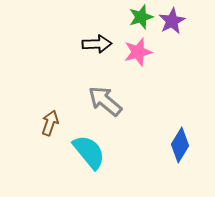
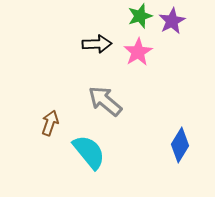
green star: moved 1 px left, 1 px up
pink star: rotated 16 degrees counterclockwise
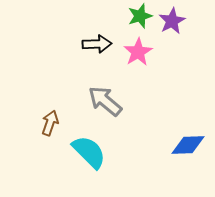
blue diamond: moved 8 px right; rotated 56 degrees clockwise
cyan semicircle: rotated 6 degrees counterclockwise
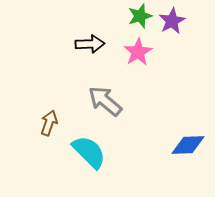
black arrow: moved 7 px left
brown arrow: moved 1 px left
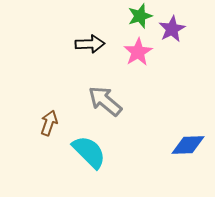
purple star: moved 8 px down
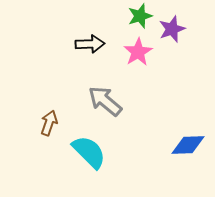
purple star: rotated 8 degrees clockwise
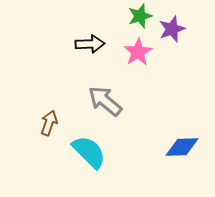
blue diamond: moved 6 px left, 2 px down
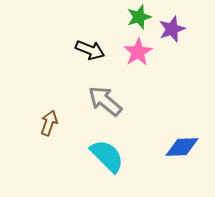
green star: moved 1 px left, 1 px down
black arrow: moved 6 px down; rotated 24 degrees clockwise
cyan semicircle: moved 18 px right, 4 px down
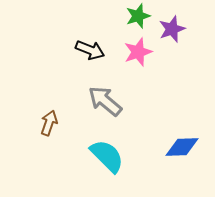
green star: moved 1 px left, 1 px up
pink star: rotated 12 degrees clockwise
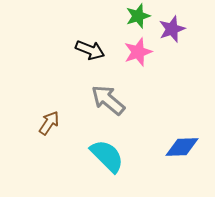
gray arrow: moved 3 px right, 1 px up
brown arrow: rotated 15 degrees clockwise
